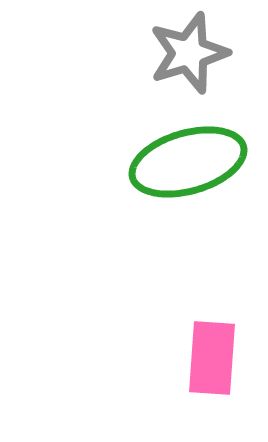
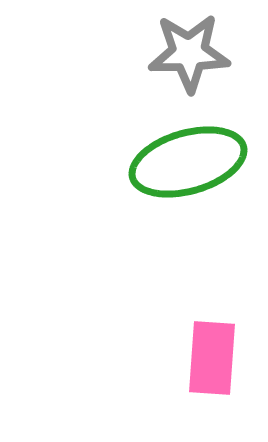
gray star: rotated 16 degrees clockwise
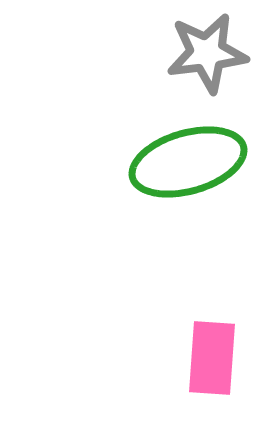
gray star: moved 18 px right; rotated 6 degrees counterclockwise
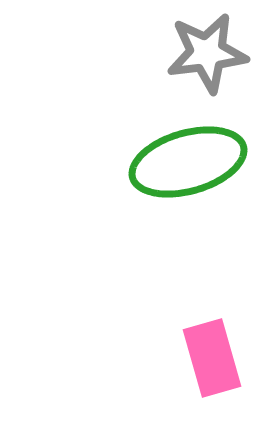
pink rectangle: rotated 20 degrees counterclockwise
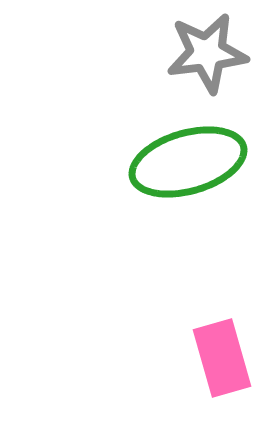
pink rectangle: moved 10 px right
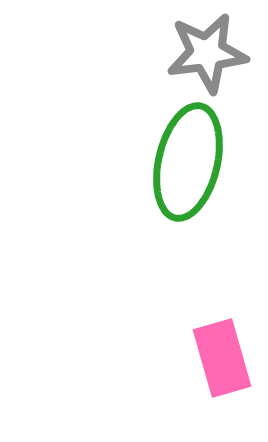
green ellipse: rotated 61 degrees counterclockwise
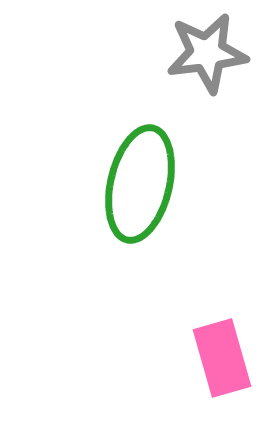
green ellipse: moved 48 px left, 22 px down
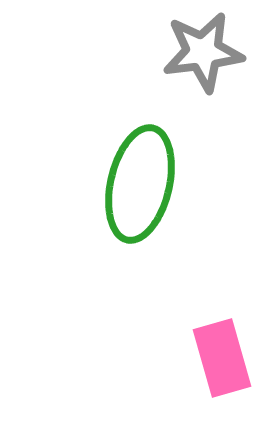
gray star: moved 4 px left, 1 px up
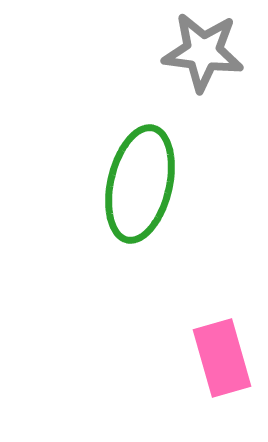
gray star: rotated 14 degrees clockwise
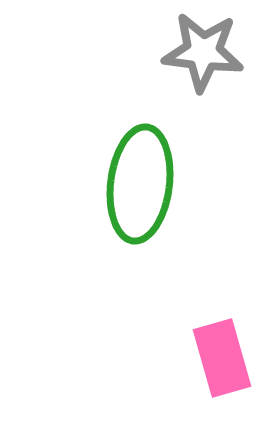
green ellipse: rotated 6 degrees counterclockwise
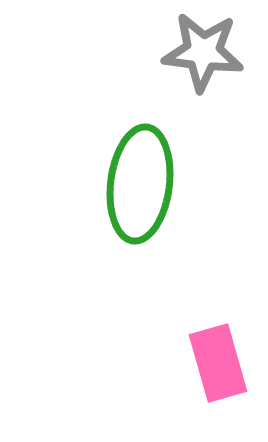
pink rectangle: moved 4 px left, 5 px down
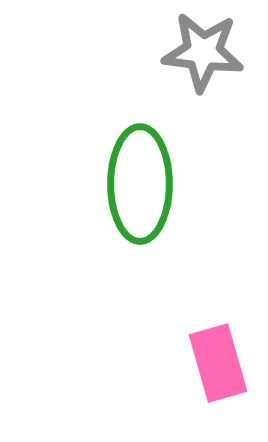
green ellipse: rotated 7 degrees counterclockwise
